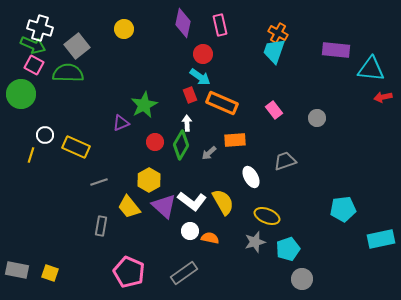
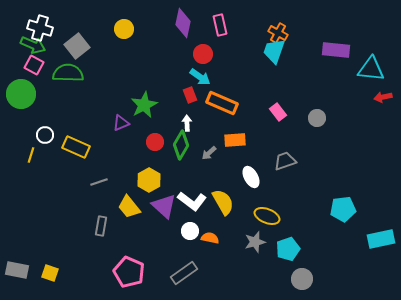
pink rectangle at (274, 110): moved 4 px right, 2 px down
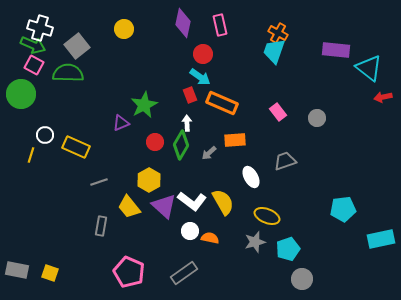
cyan triangle at (371, 69): moved 2 px left, 1 px up; rotated 32 degrees clockwise
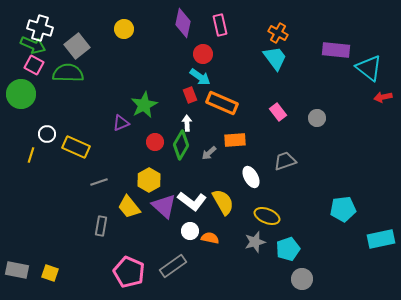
cyan trapezoid at (274, 51): moved 1 px right, 7 px down; rotated 124 degrees clockwise
white circle at (45, 135): moved 2 px right, 1 px up
gray rectangle at (184, 273): moved 11 px left, 7 px up
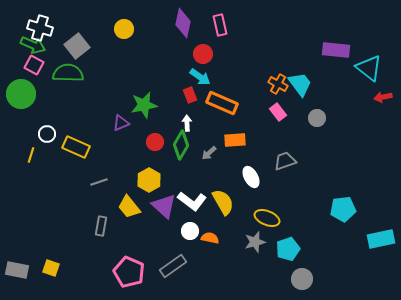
orange cross at (278, 33): moved 51 px down
cyan trapezoid at (275, 58): moved 25 px right, 26 px down
green star at (144, 105): rotated 16 degrees clockwise
yellow ellipse at (267, 216): moved 2 px down
yellow square at (50, 273): moved 1 px right, 5 px up
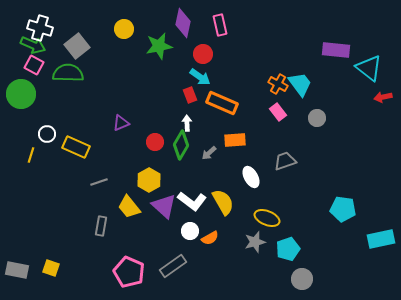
green star at (144, 105): moved 15 px right, 59 px up
cyan pentagon at (343, 209): rotated 15 degrees clockwise
orange semicircle at (210, 238): rotated 138 degrees clockwise
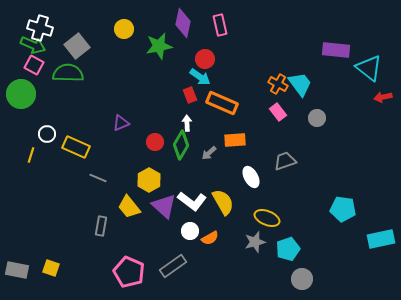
red circle at (203, 54): moved 2 px right, 5 px down
gray line at (99, 182): moved 1 px left, 4 px up; rotated 42 degrees clockwise
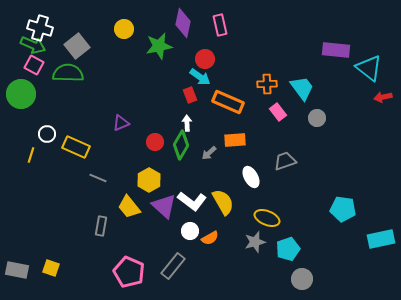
orange cross at (278, 84): moved 11 px left; rotated 30 degrees counterclockwise
cyan trapezoid at (300, 84): moved 2 px right, 4 px down
orange rectangle at (222, 103): moved 6 px right, 1 px up
gray rectangle at (173, 266): rotated 16 degrees counterclockwise
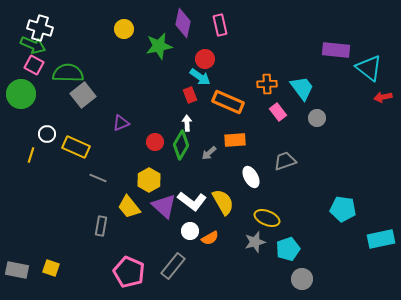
gray square at (77, 46): moved 6 px right, 49 px down
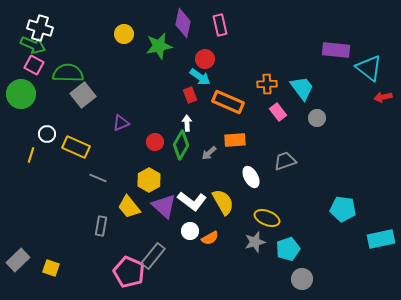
yellow circle at (124, 29): moved 5 px down
gray rectangle at (173, 266): moved 20 px left, 10 px up
gray rectangle at (17, 270): moved 1 px right, 10 px up; rotated 55 degrees counterclockwise
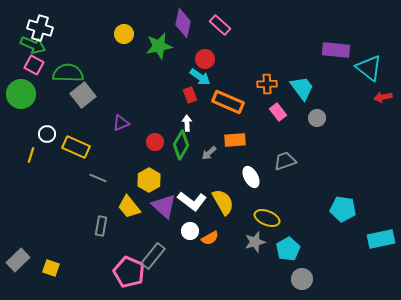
pink rectangle at (220, 25): rotated 35 degrees counterclockwise
cyan pentagon at (288, 249): rotated 10 degrees counterclockwise
